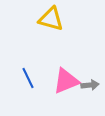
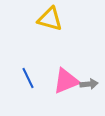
yellow triangle: moved 1 px left
gray arrow: moved 1 px left, 1 px up
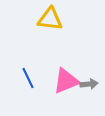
yellow triangle: rotated 8 degrees counterclockwise
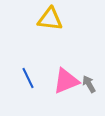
gray arrow: rotated 114 degrees counterclockwise
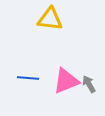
blue line: rotated 60 degrees counterclockwise
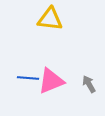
pink triangle: moved 15 px left
